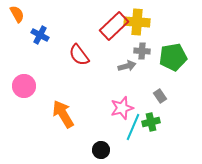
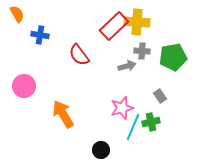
blue cross: rotated 18 degrees counterclockwise
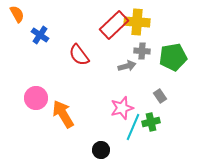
red rectangle: moved 1 px up
blue cross: rotated 24 degrees clockwise
pink circle: moved 12 px right, 12 px down
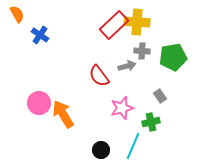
red semicircle: moved 20 px right, 21 px down
pink circle: moved 3 px right, 5 px down
cyan line: moved 19 px down
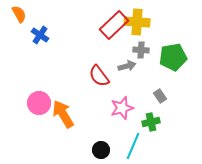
orange semicircle: moved 2 px right
gray cross: moved 1 px left, 1 px up
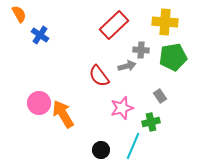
yellow cross: moved 28 px right
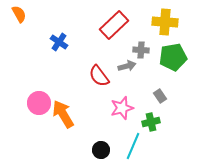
blue cross: moved 19 px right, 7 px down
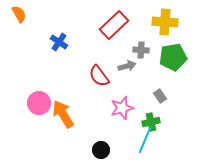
cyan line: moved 12 px right, 6 px up
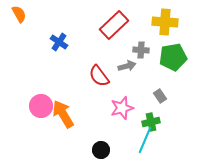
pink circle: moved 2 px right, 3 px down
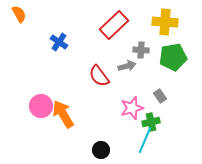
pink star: moved 10 px right
